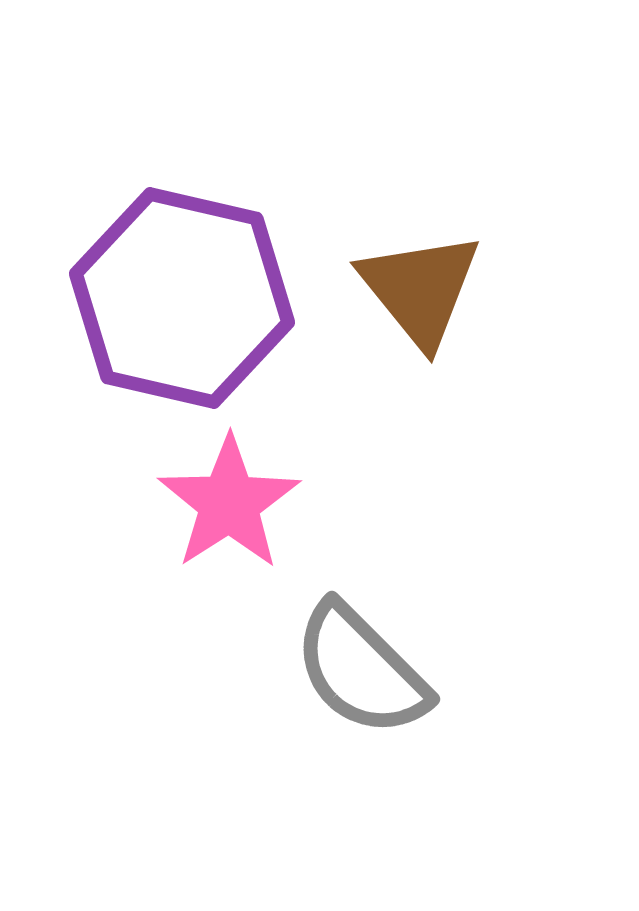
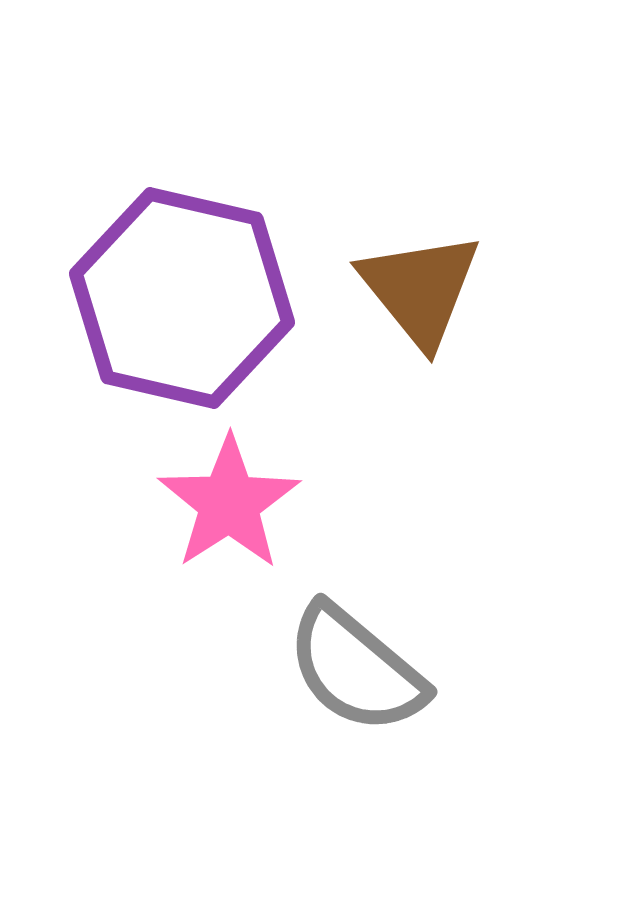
gray semicircle: moved 5 px left, 1 px up; rotated 5 degrees counterclockwise
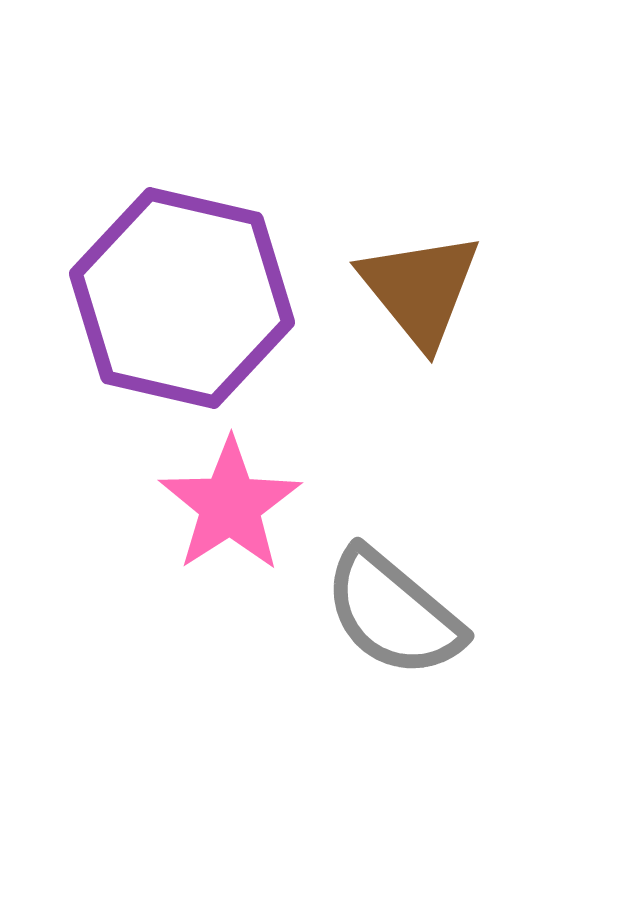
pink star: moved 1 px right, 2 px down
gray semicircle: moved 37 px right, 56 px up
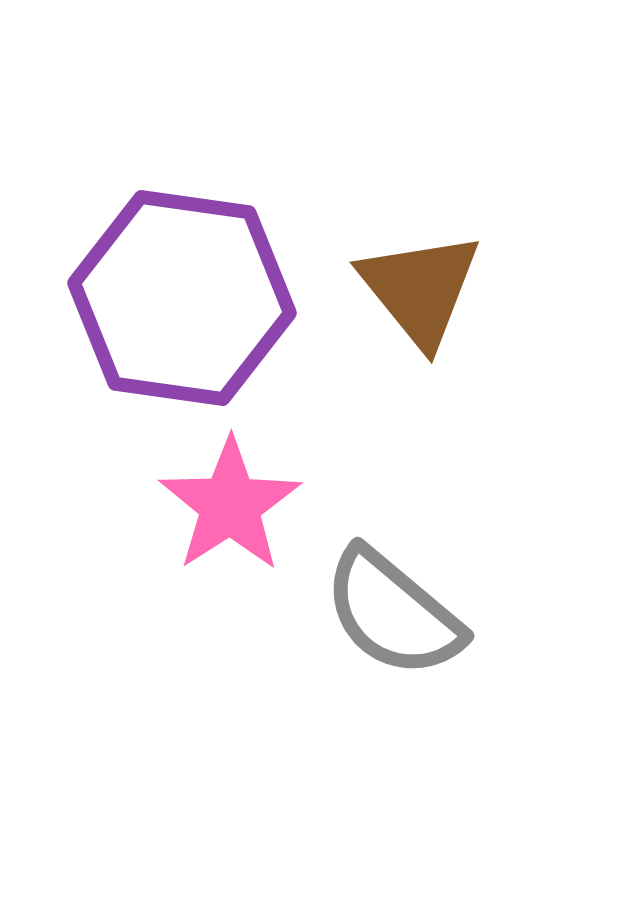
purple hexagon: rotated 5 degrees counterclockwise
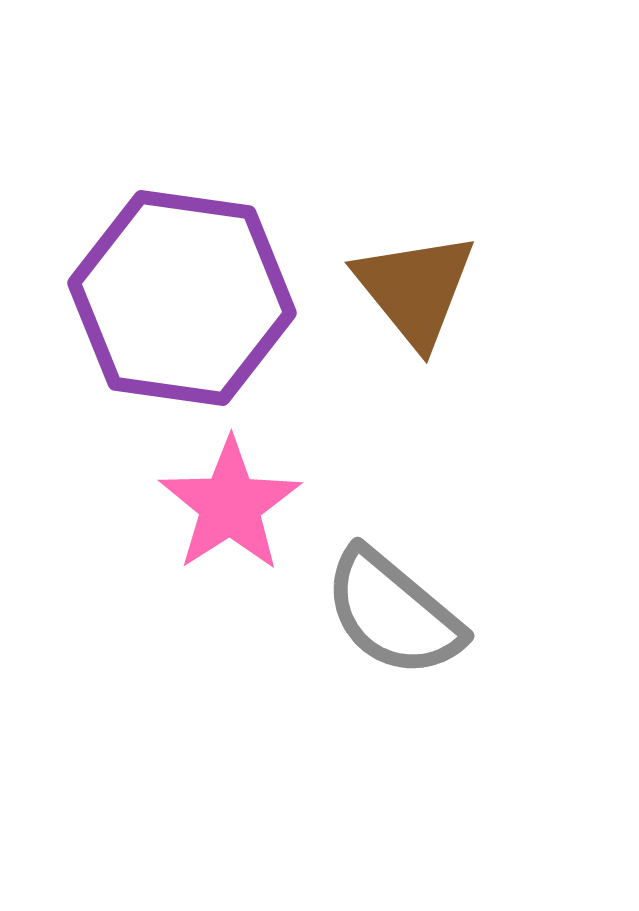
brown triangle: moved 5 px left
